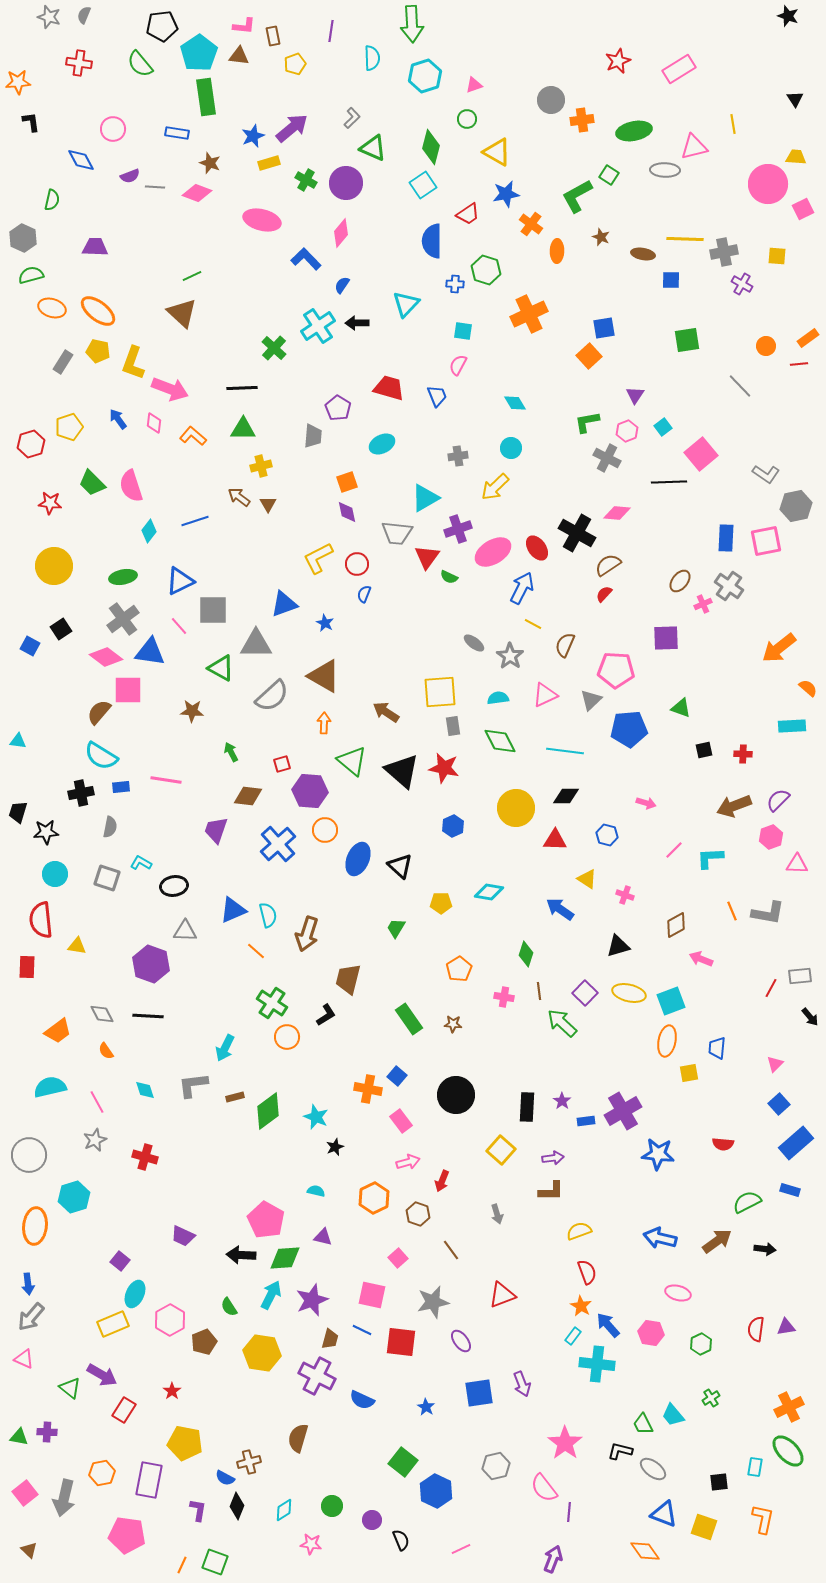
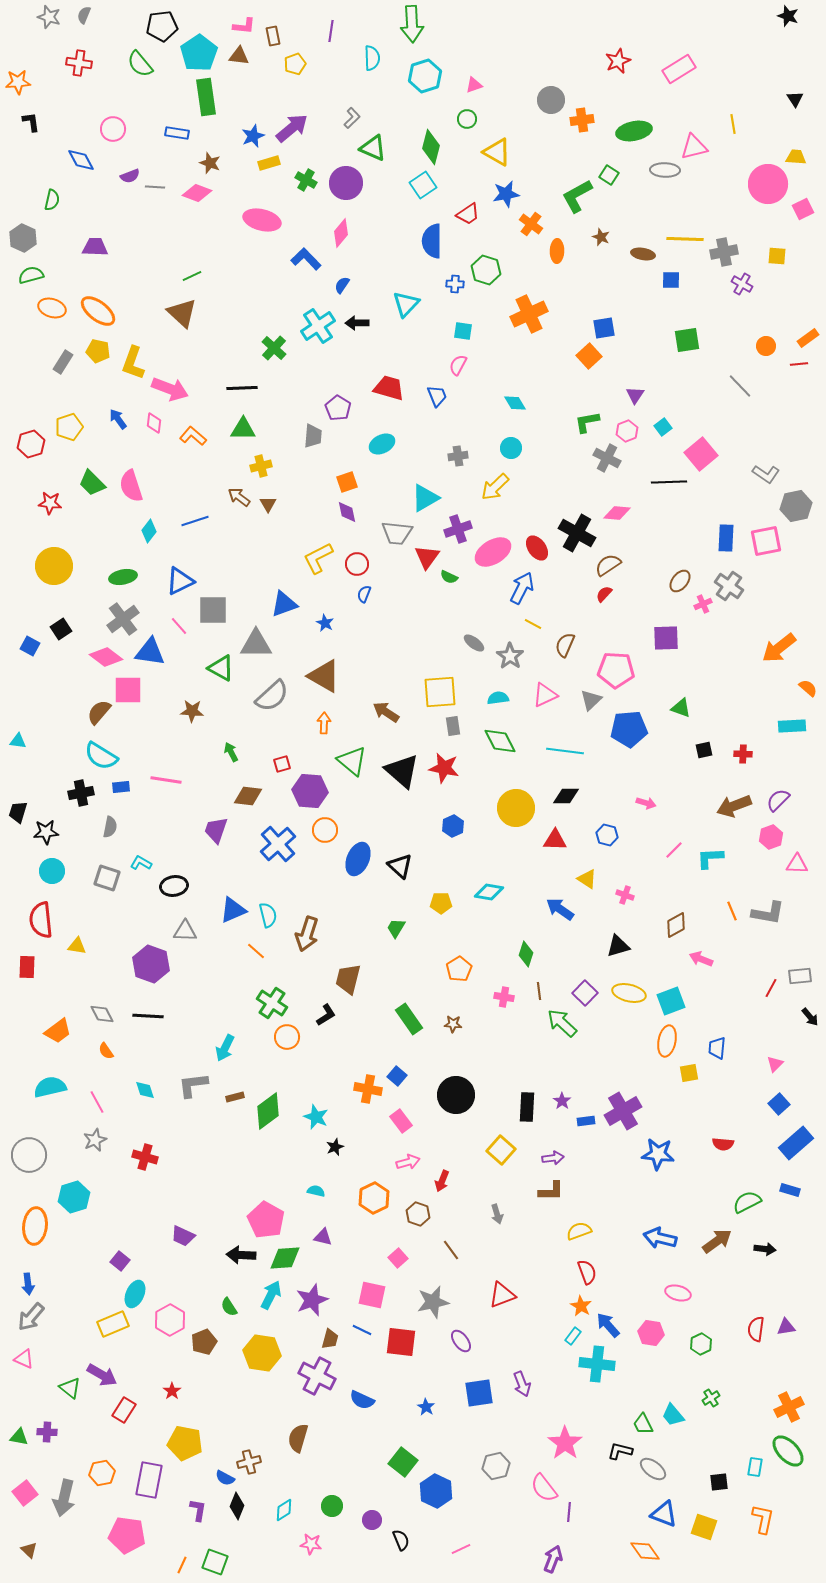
cyan circle at (55, 874): moved 3 px left, 3 px up
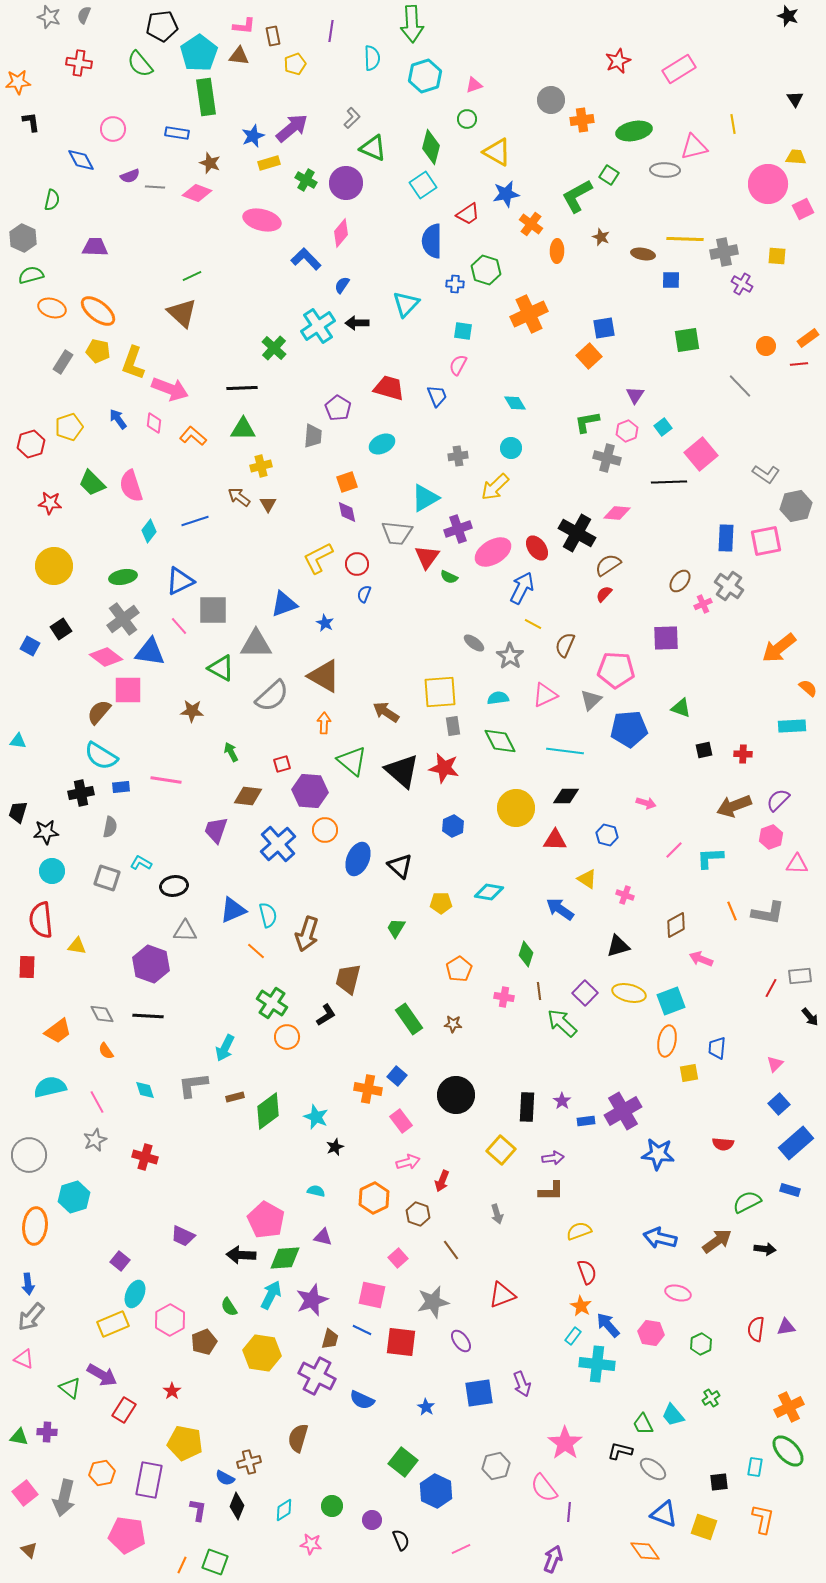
gray cross at (607, 458): rotated 12 degrees counterclockwise
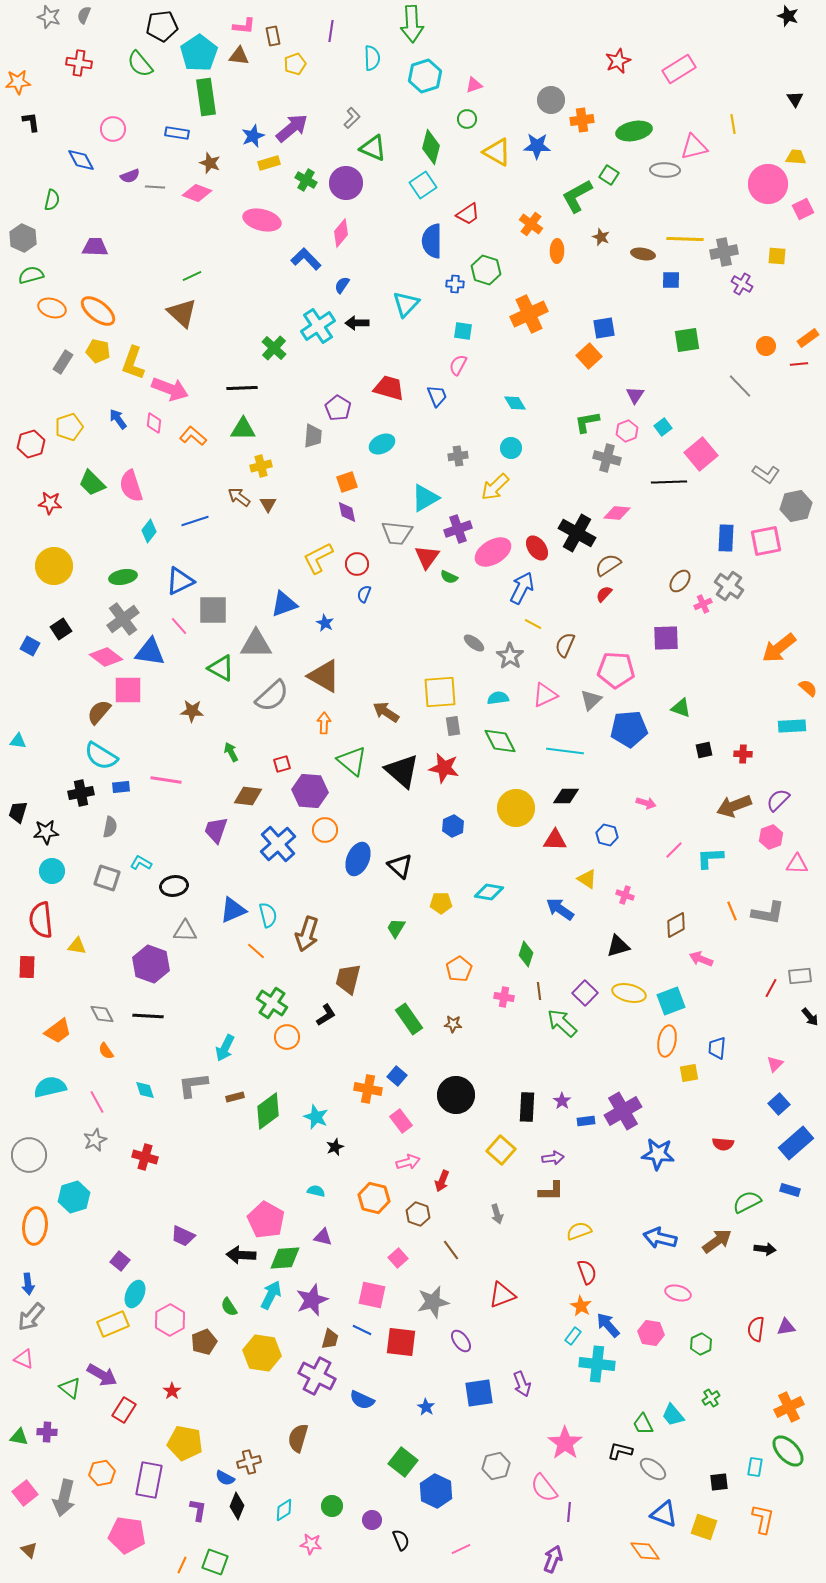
blue star at (506, 194): moved 31 px right, 48 px up; rotated 12 degrees clockwise
orange hexagon at (374, 1198): rotated 20 degrees counterclockwise
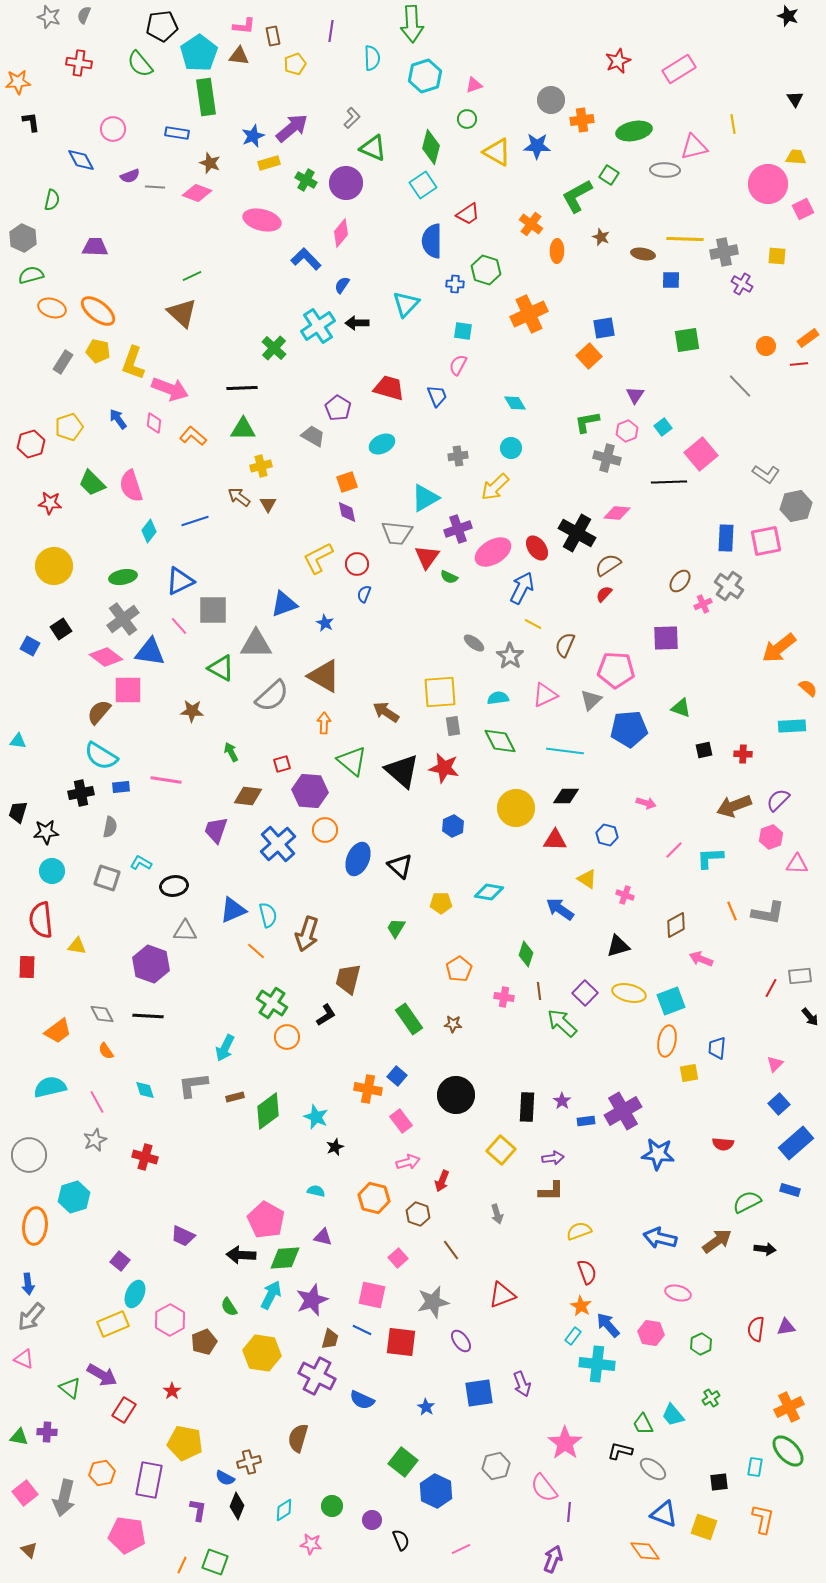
gray trapezoid at (313, 436): rotated 65 degrees counterclockwise
